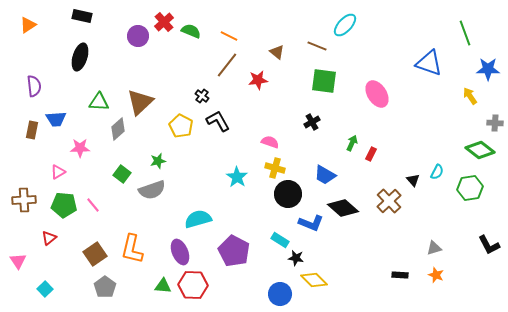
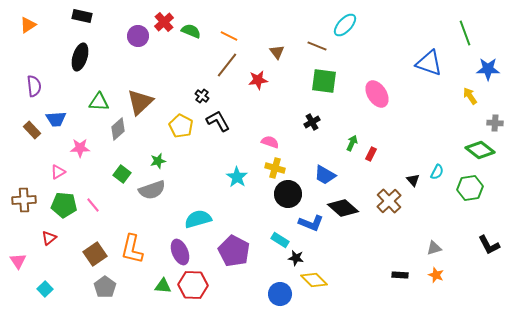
brown triangle at (277, 52): rotated 14 degrees clockwise
brown rectangle at (32, 130): rotated 54 degrees counterclockwise
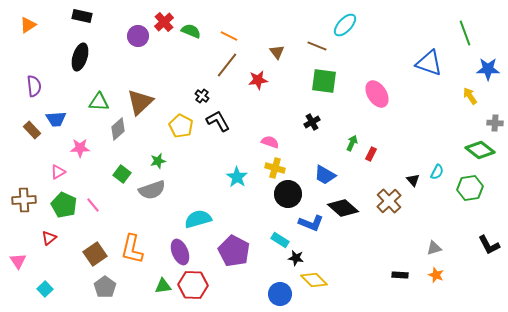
green pentagon at (64, 205): rotated 20 degrees clockwise
green triangle at (163, 286): rotated 12 degrees counterclockwise
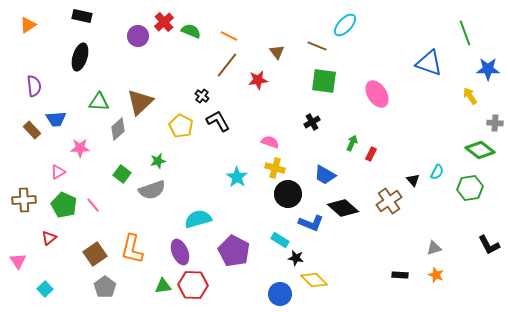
brown cross at (389, 201): rotated 10 degrees clockwise
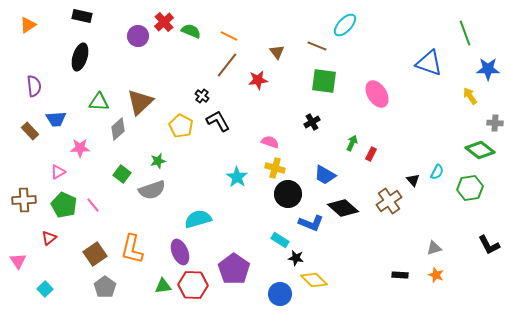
brown rectangle at (32, 130): moved 2 px left, 1 px down
purple pentagon at (234, 251): moved 18 px down; rotated 8 degrees clockwise
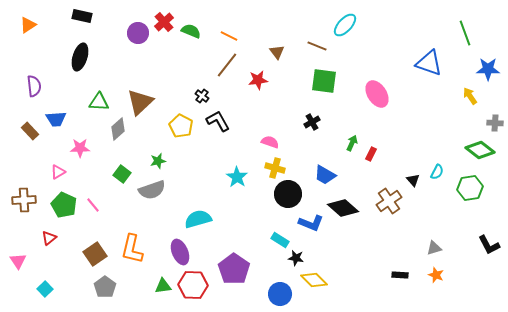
purple circle at (138, 36): moved 3 px up
